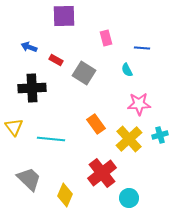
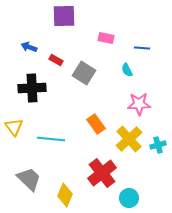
pink rectangle: rotated 63 degrees counterclockwise
cyan cross: moved 2 px left, 10 px down
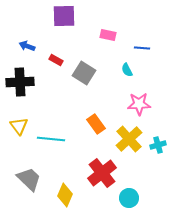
pink rectangle: moved 2 px right, 3 px up
blue arrow: moved 2 px left, 1 px up
black cross: moved 12 px left, 6 px up
yellow triangle: moved 5 px right, 1 px up
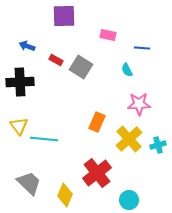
gray square: moved 3 px left, 6 px up
orange rectangle: moved 1 px right, 2 px up; rotated 60 degrees clockwise
cyan line: moved 7 px left
red cross: moved 5 px left
gray trapezoid: moved 4 px down
cyan circle: moved 2 px down
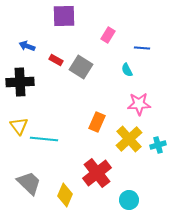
pink rectangle: rotated 70 degrees counterclockwise
